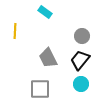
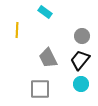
yellow line: moved 2 px right, 1 px up
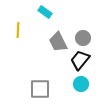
yellow line: moved 1 px right
gray circle: moved 1 px right, 2 px down
gray trapezoid: moved 10 px right, 16 px up
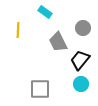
gray circle: moved 10 px up
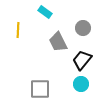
black trapezoid: moved 2 px right
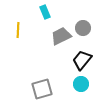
cyan rectangle: rotated 32 degrees clockwise
gray trapezoid: moved 3 px right, 6 px up; rotated 90 degrees clockwise
gray square: moved 2 px right; rotated 15 degrees counterclockwise
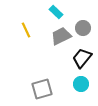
cyan rectangle: moved 11 px right; rotated 24 degrees counterclockwise
yellow line: moved 8 px right; rotated 28 degrees counterclockwise
black trapezoid: moved 2 px up
